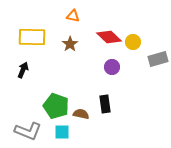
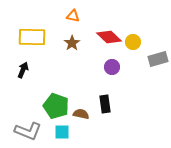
brown star: moved 2 px right, 1 px up
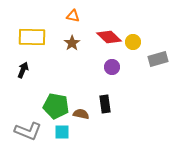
green pentagon: rotated 10 degrees counterclockwise
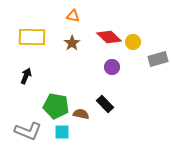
black arrow: moved 3 px right, 6 px down
black rectangle: rotated 36 degrees counterclockwise
